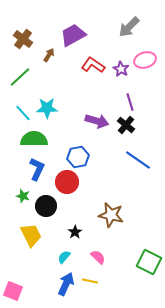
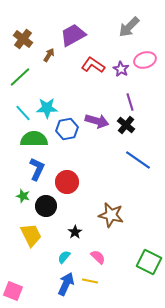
blue hexagon: moved 11 px left, 28 px up
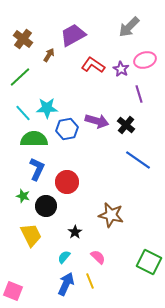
purple line: moved 9 px right, 8 px up
yellow line: rotated 56 degrees clockwise
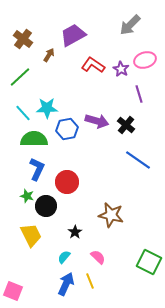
gray arrow: moved 1 px right, 2 px up
green star: moved 4 px right
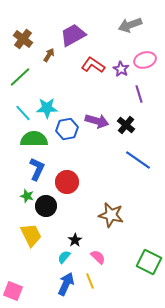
gray arrow: rotated 25 degrees clockwise
black star: moved 8 px down
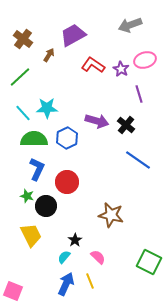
blue hexagon: moved 9 px down; rotated 15 degrees counterclockwise
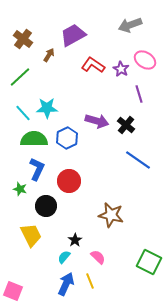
pink ellipse: rotated 50 degrees clockwise
red circle: moved 2 px right, 1 px up
green star: moved 7 px left, 7 px up
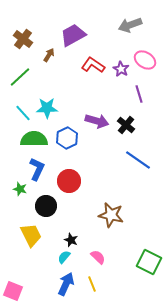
black star: moved 4 px left; rotated 16 degrees counterclockwise
yellow line: moved 2 px right, 3 px down
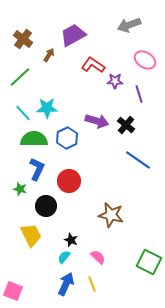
gray arrow: moved 1 px left
purple star: moved 6 px left, 12 px down; rotated 28 degrees counterclockwise
